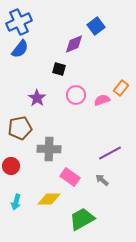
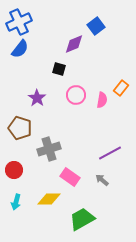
pink semicircle: rotated 119 degrees clockwise
brown pentagon: rotated 30 degrees clockwise
gray cross: rotated 20 degrees counterclockwise
red circle: moved 3 px right, 4 px down
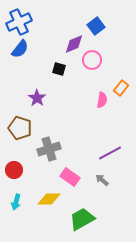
pink circle: moved 16 px right, 35 px up
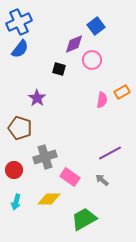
orange rectangle: moved 1 px right, 4 px down; rotated 21 degrees clockwise
gray cross: moved 4 px left, 8 px down
green trapezoid: moved 2 px right
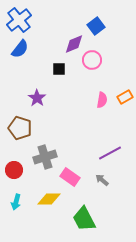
blue cross: moved 2 px up; rotated 15 degrees counterclockwise
black square: rotated 16 degrees counterclockwise
orange rectangle: moved 3 px right, 5 px down
green trapezoid: rotated 88 degrees counterclockwise
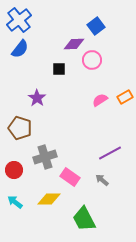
purple diamond: rotated 20 degrees clockwise
pink semicircle: moved 2 px left; rotated 133 degrees counterclockwise
cyan arrow: moved 1 px left; rotated 112 degrees clockwise
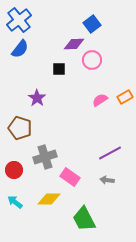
blue square: moved 4 px left, 2 px up
gray arrow: moved 5 px right; rotated 32 degrees counterclockwise
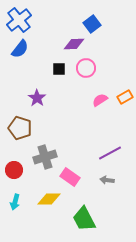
pink circle: moved 6 px left, 8 px down
cyan arrow: rotated 112 degrees counterclockwise
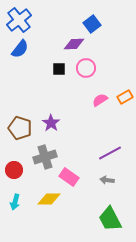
purple star: moved 14 px right, 25 px down
pink rectangle: moved 1 px left
green trapezoid: moved 26 px right
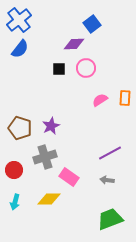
orange rectangle: moved 1 px down; rotated 56 degrees counterclockwise
purple star: moved 3 px down; rotated 12 degrees clockwise
green trapezoid: rotated 96 degrees clockwise
